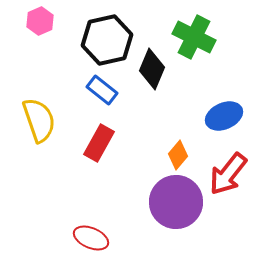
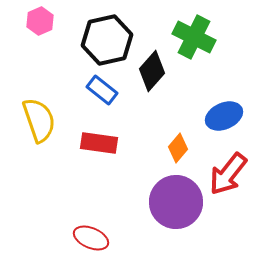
black diamond: moved 2 px down; rotated 18 degrees clockwise
red rectangle: rotated 69 degrees clockwise
orange diamond: moved 7 px up
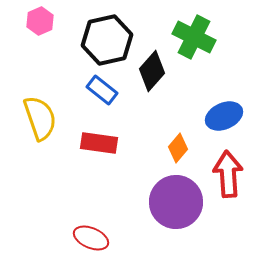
yellow semicircle: moved 1 px right, 2 px up
red arrow: rotated 138 degrees clockwise
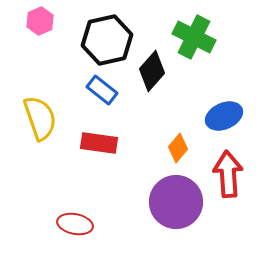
red ellipse: moved 16 px left, 14 px up; rotated 12 degrees counterclockwise
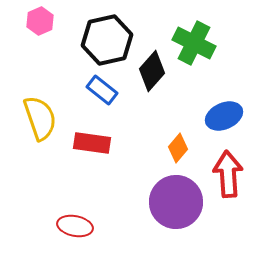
green cross: moved 6 px down
red rectangle: moved 7 px left
red ellipse: moved 2 px down
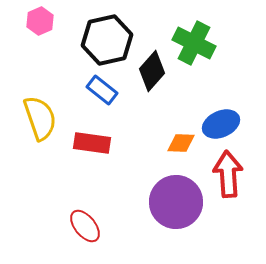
blue ellipse: moved 3 px left, 8 px down
orange diamond: moved 3 px right, 5 px up; rotated 52 degrees clockwise
red ellipse: moved 10 px right; rotated 40 degrees clockwise
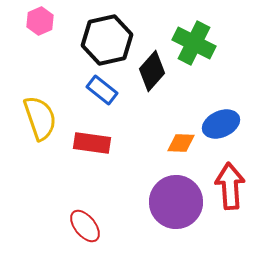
red arrow: moved 2 px right, 12 px down
